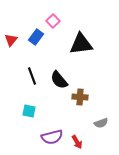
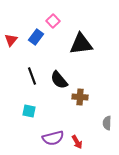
gray semicircle: moved 6 px right; rotated 112 degrees clockwise
purple semicircle: moved 1 px right, 1 px down
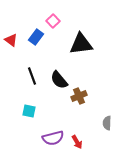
red triangle: rotated 32 degrees counterclockwise
brown cross: moved 1 px left, 1 px up; rotated 28 degrees counterclockwise
